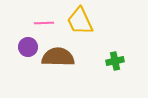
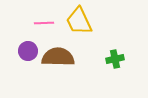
yellow trapezoid: moved 1 px left
purple circle: moved 4 px down
green cross: moved 2 px up
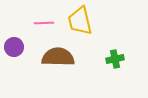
yellow trapezoid: moved 1 px right; rotated 12 degrees clockwise
purple circle: moved 14 px left, 4 px up
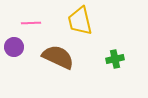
pink line: moved 13 px left
brown semicircle: rotated 24 degrees clockwise
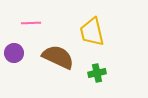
yellow trapezoid: moved 12 px right, 11 px down
purple circle: moved 6 px down
green cross: moved 18 px left, 14 px down
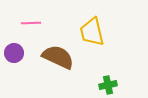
green cross: moved 11 px right, 12 px down
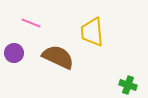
pink line: rotated 24 degrees clockwise
yellow trapezoid: rotated 8 degrees clockwise
green cross: moved 20 px right; rotated 30 degrees clockwise
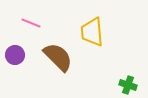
purple circle: moved 1 px right, 2 px down
brown semicircle: rotated 20 degrees clockwise
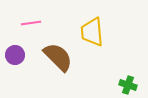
pink line: rotated 30 degrees counterclockwise
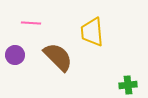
pink line: rotated 12 degrees clockwise
green cross: rotated 24 degrees counterclockwise
